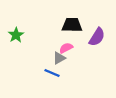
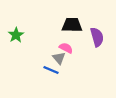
purple semicircle: rotated 48 degrees counterclockwise
pink semicircle: rotated 56 degrees clockwise
gray triangle: rotated 40 degrees counterclockwise
blue line: moved 1 px left, 3 px up
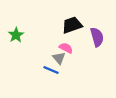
black trapezoid: rotated 20 degrees counterclockwise
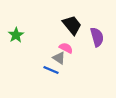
black trapezoid: rotated 70 degrees clockwise
gray triangle: rotated 16 degrees counterclockwise
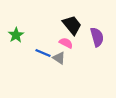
pink semicircle: moved 5 px up
blue line: moved 8 px left, 17 px up
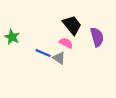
green star: moved 4 px left, 2 px down; rotated 14 degrees counterclockwise
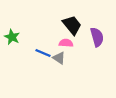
pink semicircle: rotated 24 degrees counterclockwise
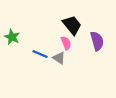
purple semicircle: moved 4 px down
pink semicircle: rotated 64 degrees clockwise
blue line: moved 3 px left, 1 px down
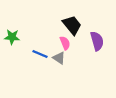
green star: rotated 21 degrees counterclockwise
pink semicircle: moved 1 px left
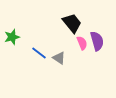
black trapezoid: moved 2 px up
green star: rotated 21 degrees counterclockwise
pink semicircle: moved 17 px right
blue line: moved 1 px left, 1 px up; rotated 14 degrees clockwise
